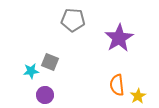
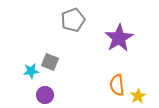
gray pentagon: rotated 25 degrees counterclockwise
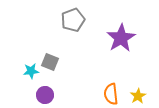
purple star: moved 2 px right
orange semicircle: moved 6 px left, 9 px down
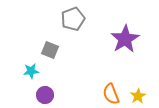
gray pentagon: moved 1 px up
purple star: moved 4 px right, 1 px down
gray square: moved 12 px up
orange semicircle: rotated 15 degrees counterclockwise
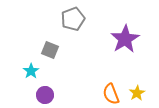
cyan star: rotated 28 degrees counterclockwise
yellow star: moved 1 px left, 3 px up
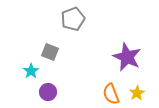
purple star: moved 2 px right, 18 px down; rotated 16 degrees counterclockwise
gray square: moved 2 px down
purple circle: moved 3 px right, 3 px up
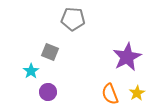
gray pentagon: rotated 25 degrees clockwise
purple star: rotated 20 degrees clockwise
orange semicircle: moved 1 px left
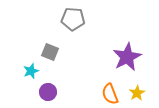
cyan star: rotated 14 degrees clockwise
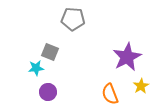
cyan star: moved 5 px right, 3 px up; rotated 14 degrees clockwise
yellow star: moved 4 px right, 7 px up
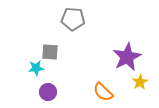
gray square: rotated 18 degrees counterclockwise
yellow star: moved 1 px left, 4 px up
orange semicircle: moved 7 px left, 2 px up; rotated 25 degrees counterclockwise
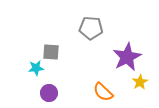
gray pentagon: moved 18 px right, 9 px down
gray square: moved 1 px right
purple circle: moved 1 px right, 1 px down
